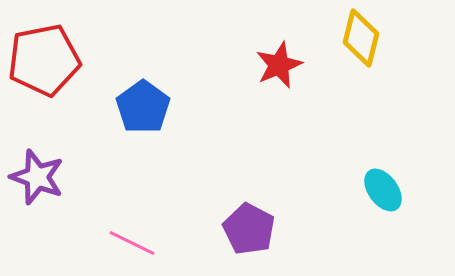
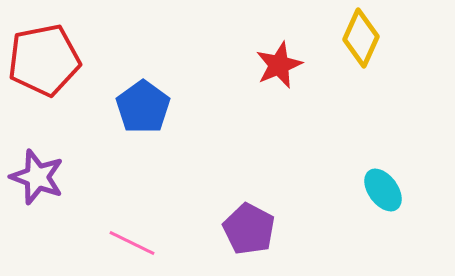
yellow diamond: rotated 10 degrees clockwise
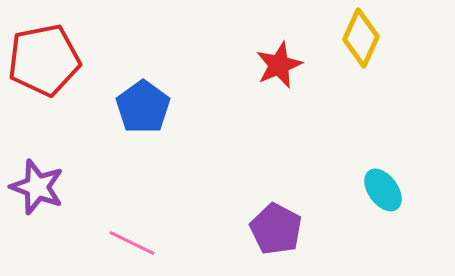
purple star: moved 10 px down
purple pentagon: moved 27 px right
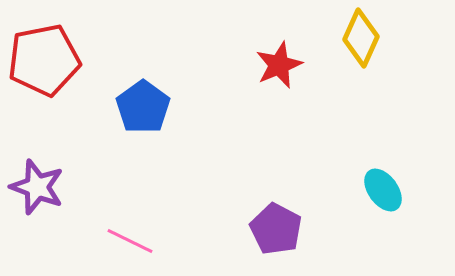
pink line: moved 2 px left, 2 px up
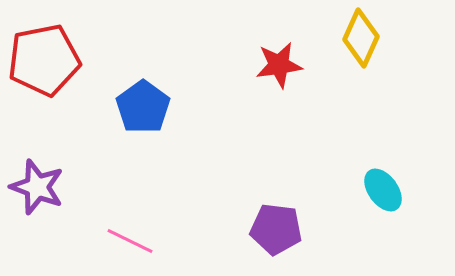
red star: rotated 15 degrees clockwise
purple pentagon: rotated 21 degrees counterclockwise
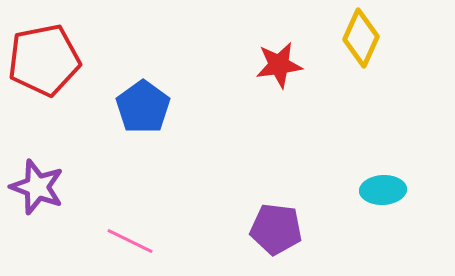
cyan ellipse: rotated 57 degrees counterclockwise
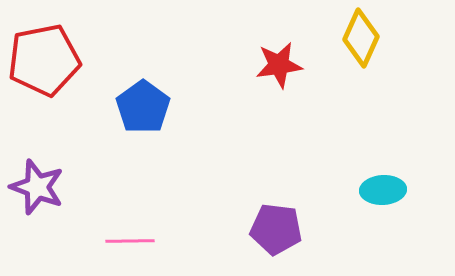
pink line: rotated 27 degrees counterclockwise
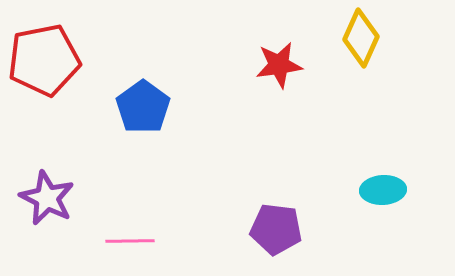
purple star: moved 10 px right, 11 px down; rotated 6 degrees clockwise
